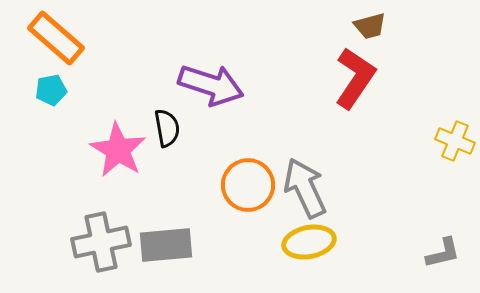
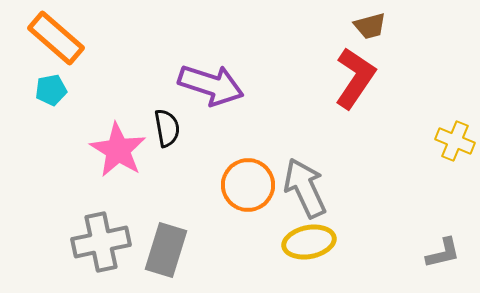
gray rectangle: moved 5 px down; rotated 68 degrees counterclockwise
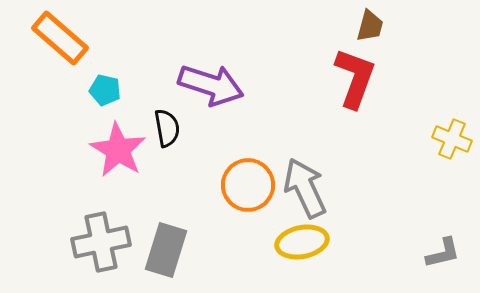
brown trapezoid: rotated 60 degrees counterclockwise
orange rectangle: moved 4 px right
red L-shape: rotated 14 degrees counterclockwise
cyan pentagon: moved 54 px right; rotated 24 degrees clockwise
yellow cross: moved 3 px left, 2 px up
yellow ellipse: moved 7 px left
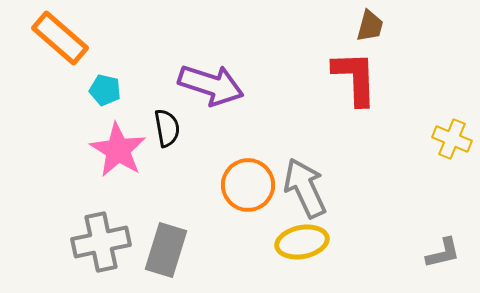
red L-shape: rotated 22 degrees counterclockwise
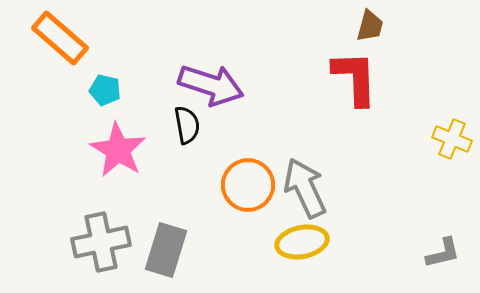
black semicircle: moved 20 px right, 3 px up
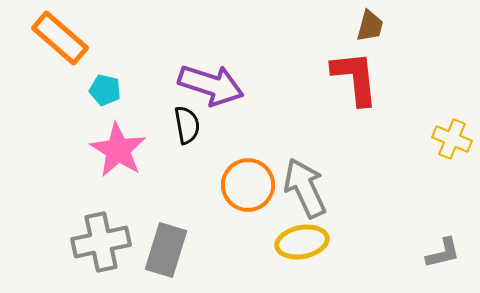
red L-shape: rotated 4 degrees counterclockwise
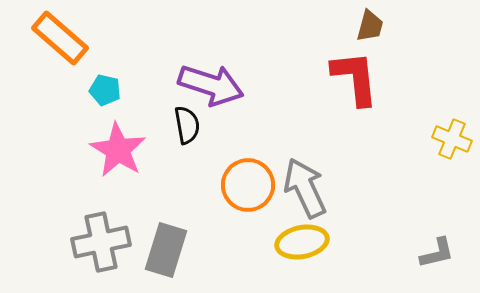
gray L-shape: moved 6 px left
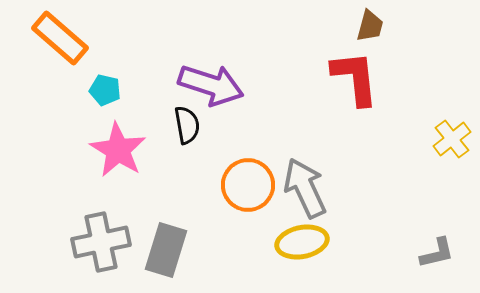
yellow cross: rotated 30 degrees clockwise
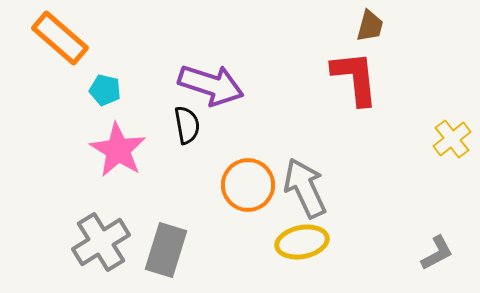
gray cross: rotated 20 degrees counterclockwise
gray L-shape: rotated 15 degrees counterclockwise
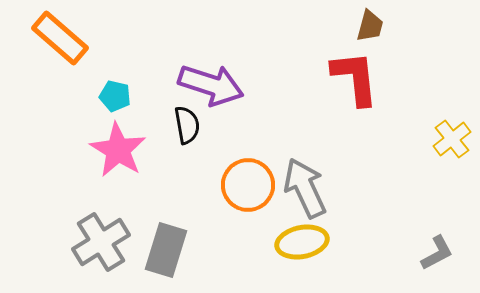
cyan pentagon: moved 10 px right, 6 px down
